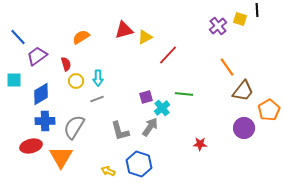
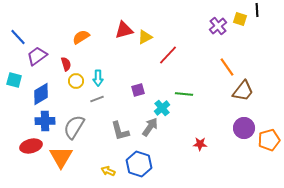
cyan square: rotated 14 degrees clockwise
purple square: moved 8 px left, 7 px up
orange pentagon: moved 30 px down; rotated 15 degrees clockwise
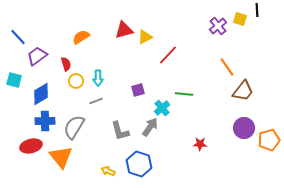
gray line: moved 1 px left, 2 px down
orange triangle: rotated 10 degrees counterclockwise
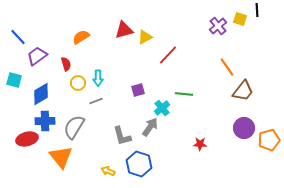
yellow circle: moved 2 px right, 2 px down
gray L-shape: moved 2 px right, 5 px down
red ellipse: moved 4 px left, 7 px up
